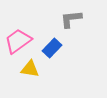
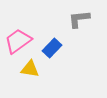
gray L-shape: moved 8 px right
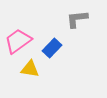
gray L-shape: moved 2 px left
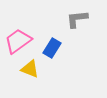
blue rectangle: rotated 12 degrees counterclockwise
yellow triangle: rotated 12 degrees clockwise
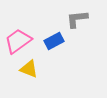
blue rectangle: moved 2 px right, 7 px up; rotated 30 degrees clockwise
yellow triangle: moved 1 px left
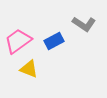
gray L-shape: moved 7 px right, 5 px down; rotated 140 degrees counterclockwise
